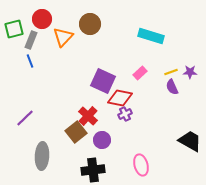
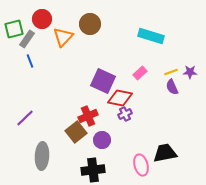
gray rectangle: moved 4 px left, 1 px up; rotated 12 degrees clockwise
red cross: rotated 24 degrees clockwise
black trapezoid: moved 25 px left, 12 px down; rotated 40 degrees counterclockwise
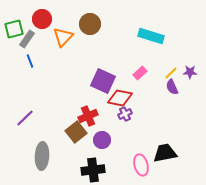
yellow line: moved 1 px down; rotated 24 degrees counterclockwise
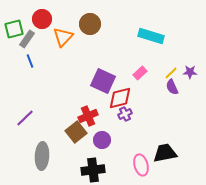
red diamond: rotated 25 degrees counterclockwise
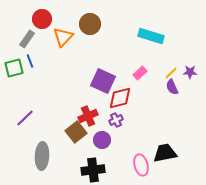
green square: moved 39 px down
purple cross: moved 9 px left, 6 px down
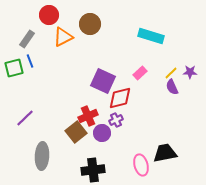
red circle: moved 7 px right, 4 px up
orange triangle: rotated 20 degrees clockwise
purple circle: moved 7 px up
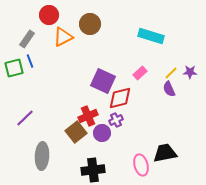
purple semicircle: moved 3 px left, 2 px down
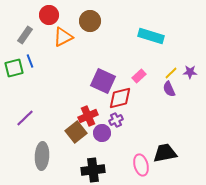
brown circle: moved 3 px up
gray rectangle: moved 2 px left, 4 px up
pink rectangle: moved 1 px left, 3 px down
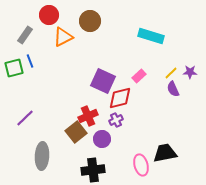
purple semicircle: moved 4 px right
purple circle: moved 6 px down
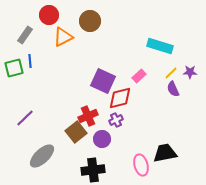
cyan rectangle: moved 9 px right, 10 px down
blue line: rotated 16 degrees clockwise
gray ellipse: rotated 44 degrees clockwise
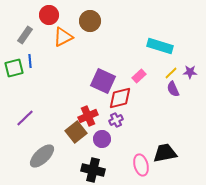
black cross: rotated 20 degrees clockwise
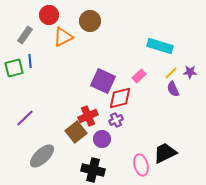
black trapezoid: rotated 15 degrees counterclockwise
